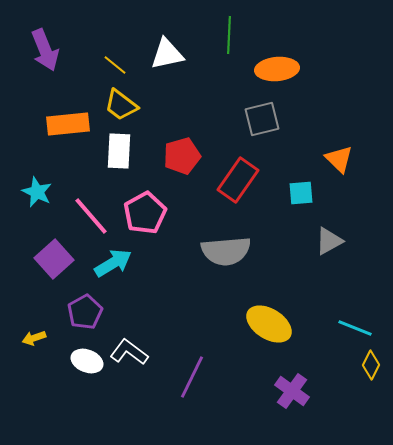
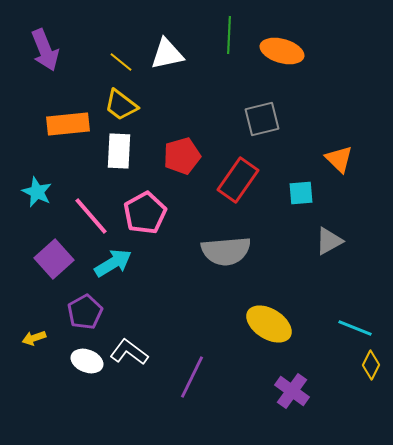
yellow line: moved 6 px right, 3 px up
orange ellipse: moved 5 px right, 18 px up; rotated 21 degrees clockwise
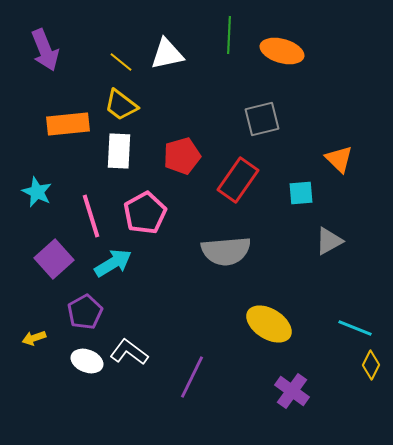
pink line: rotated 24 degrees clockwise
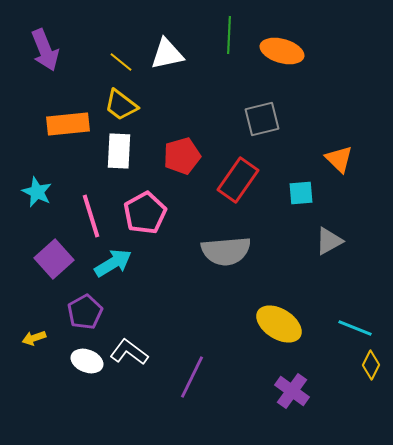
yellow ellipse: moved 10 px right
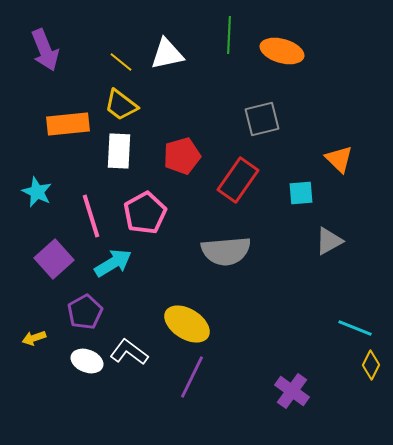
yellow ellipse: moved 92 px left
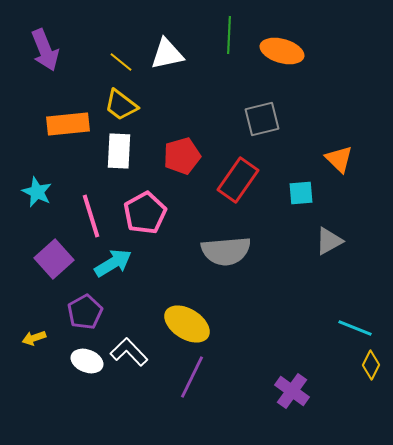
white L-shape: rotated 9 degrees clockwise
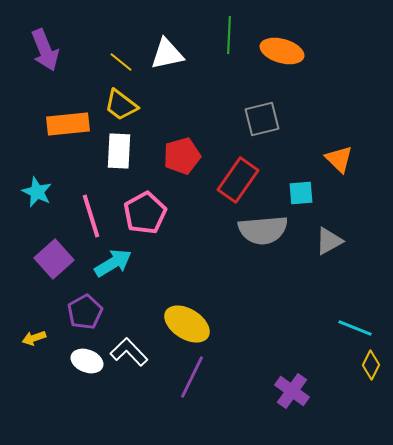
gray semicircle: moved 37 px right, 21 px up
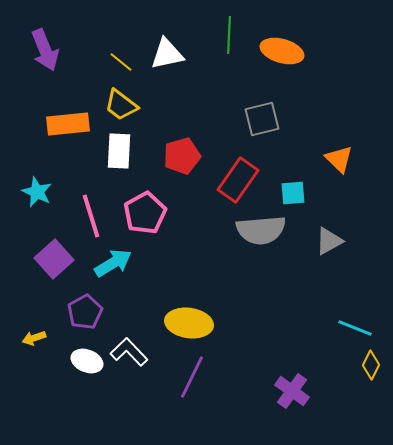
cyan square: moved 8 px left
gray semicircle: moved 2 px left
yellow ellipse: moved 2 px right, 1 px up; rotated 24 degrees counterclockwise
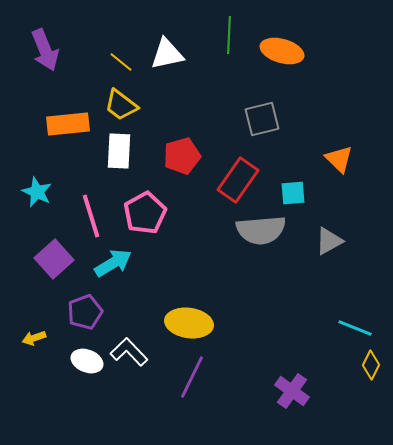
purple pentagon: rotated 8 degrees clockwise
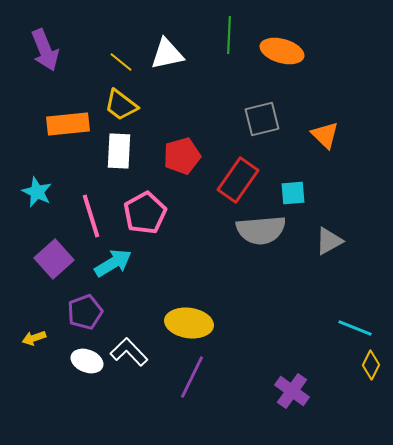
orange triangle: moved 14 px left, 24 px up
